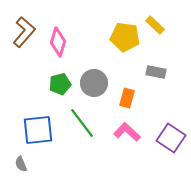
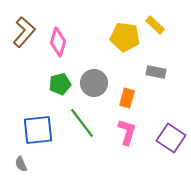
pink L-shape: rotated 64 degrees clockwise
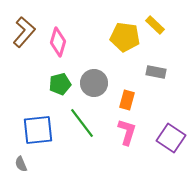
orange rectangle: moved 2 px down
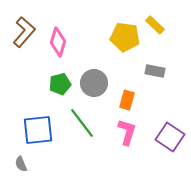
gray rectangle: moved 1 px left, 1 px up
purple square: moved 1 px left, 1 px up
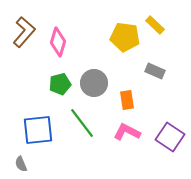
gray rectangle: rotated 12 degrees clockwise
orange rectangle: rotated 24 degrees counterclockwise
pink L-shape: rotated 80 degrees counterclockwise
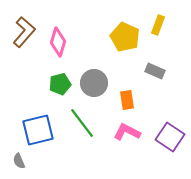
yellow rectangle: moved 3 px right; rotated 66 degrees clockwise
yellow pentagon: rotated 16 degrees clockwise
blue square: rotated 8 degrees counterclockwise
gray semicircle: moved 2 px left, 3 px up
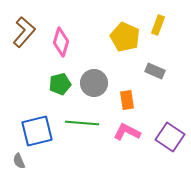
pink diamond: moved 3 px right
green line: rotated 48 degrees counterclockwise
blue square: moved 1 px left, 1 px down
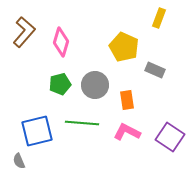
yellow rectangle: moved 1 px right, 7 px up
yellow pentagon: moved 1 px left, 10 px down
gray rectangle: moved 1 px up
gray circle: moved 1 px right, 2 px down
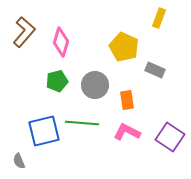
green pentagon: moved 3 px left, 3 px up
blue square: moved 7 px right
